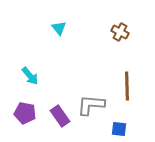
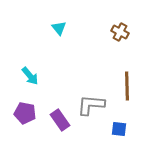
purple rectangle: moved 4 px down
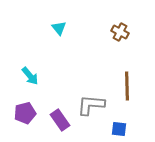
purple pentagon: rotated 25 degrees counterclockwise
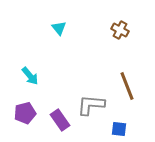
brown cross: moved 2 px up
brown line: rotated 20 degrees counterclockwise
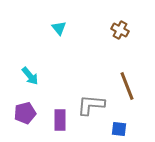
purple rectangle: rotated 35 degrees clockwise
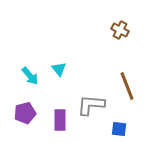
cyan triangle: moved 41 px down
